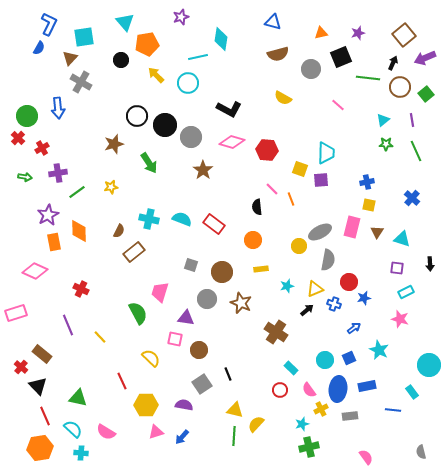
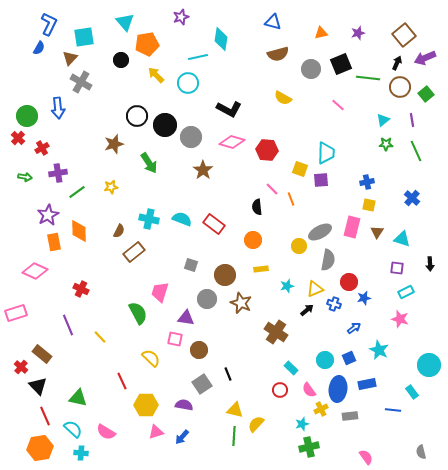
black square at (341, 57): moved 7 px down
black arrow at (393, 63): moved 4 px right
brown circle at (222, 272): moved 3 px right, 3 px down
blue rectangle at (367, 386): moved 2 px up
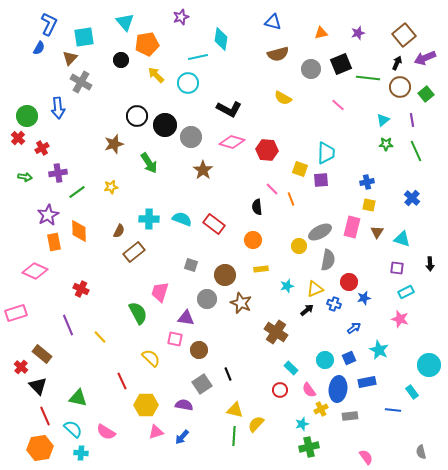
cyan cross at (149, 219): rotated 12 degrees counterclockwise
blue rectangle at (367, 384): moved 2 px up
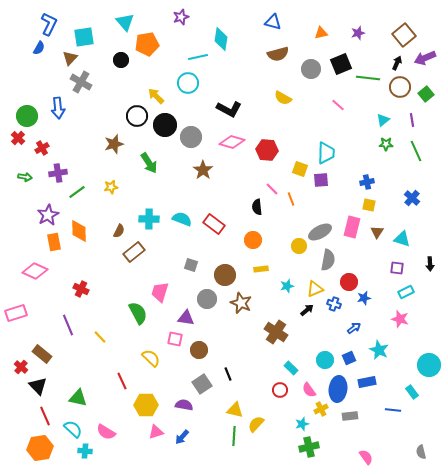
yellow arrow at (156, 75): moved 21 px down
cyan cross at (81, 453): moved 4 px right, 2 px up
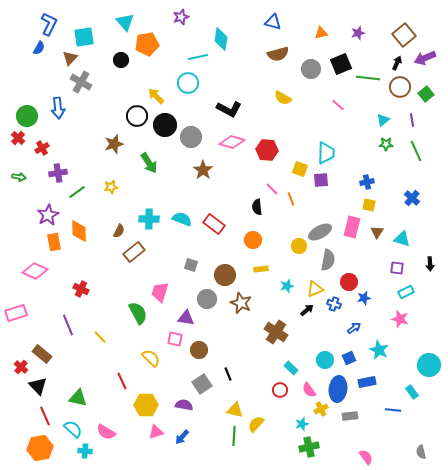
green arrow at (25, 177): moved 6 px left
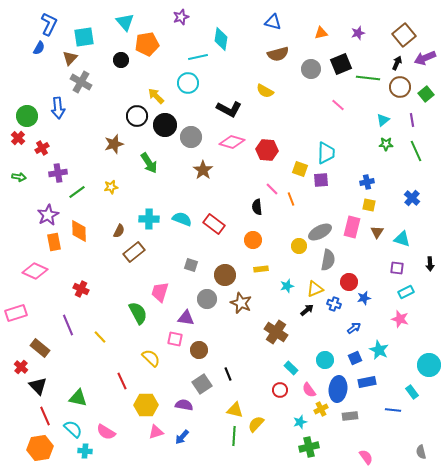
yellow semicircle at (283, 98): moved 18 px left, 7 px up
brown rectangle at (42, 354): moved 2 px left, 6 px up
blue square at (349, 358): moved 6 px right
cyan star at (302, 424): moved 2 px left, 2 px up
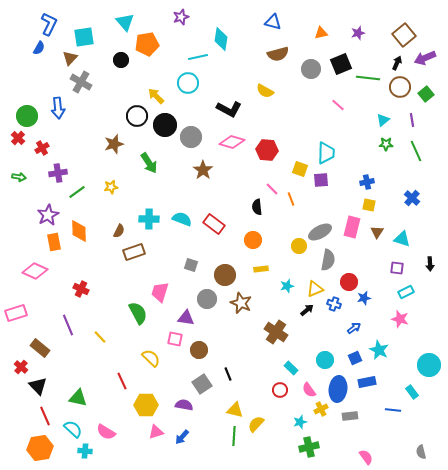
brown rectangle at (134, 252): rotated 20 degrees clockwise
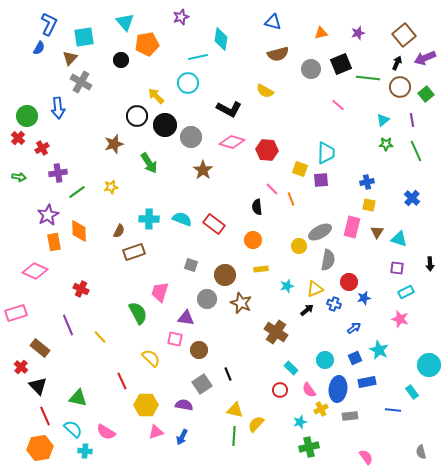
cyan triangle at (402, 239): moved 3 px left
blue arrow at (182, 437): rotated 14 degrees counterclockwise
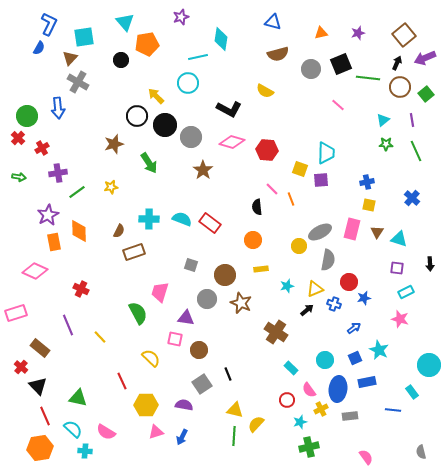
gray cross at (81, 82): moved 3 px left
red rectangle at (214, 224): moved 4 px left, 1 px up
pink rectangle at (352, 227): moved 2 px down
red circle at (280, 390): moved 7 px right, 10 px down
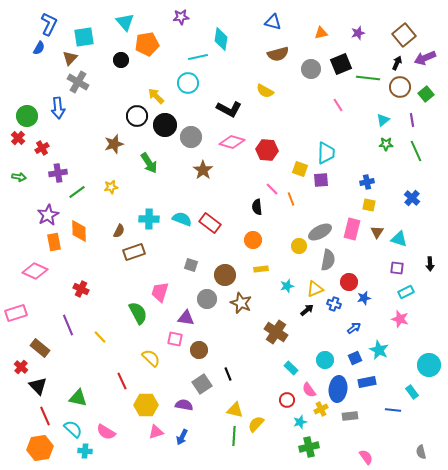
purple star at (181, 17): rotated 14 degrees clockwise
pink line at (338, 105): rotated 16 degrees clockwise
